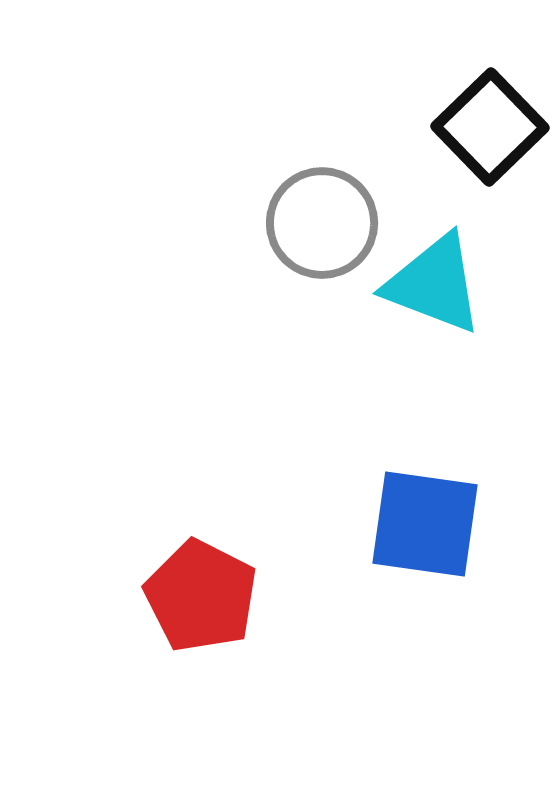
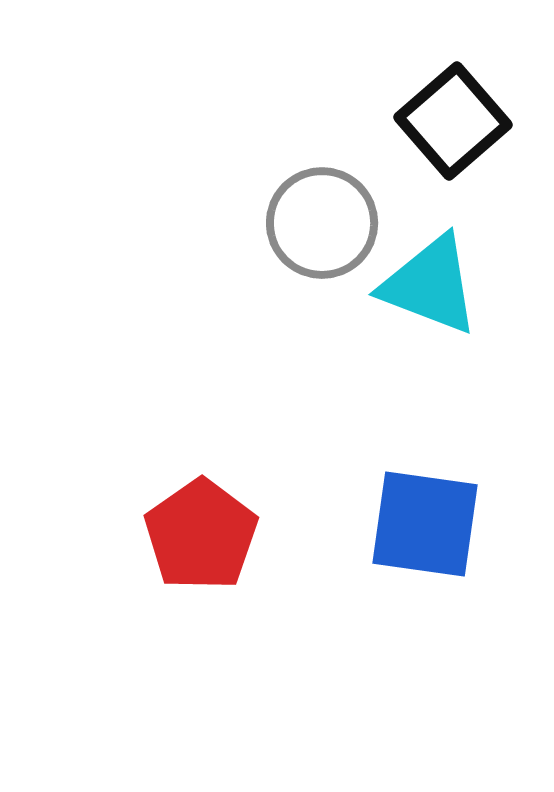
black square: moved 37 px left, 6 px up; rotated 3 degrees clockwise
cyan triangle: moved 4 px left, 1 px down
red pentagon: moved 61 px up; rotated 10 degrees clockwise
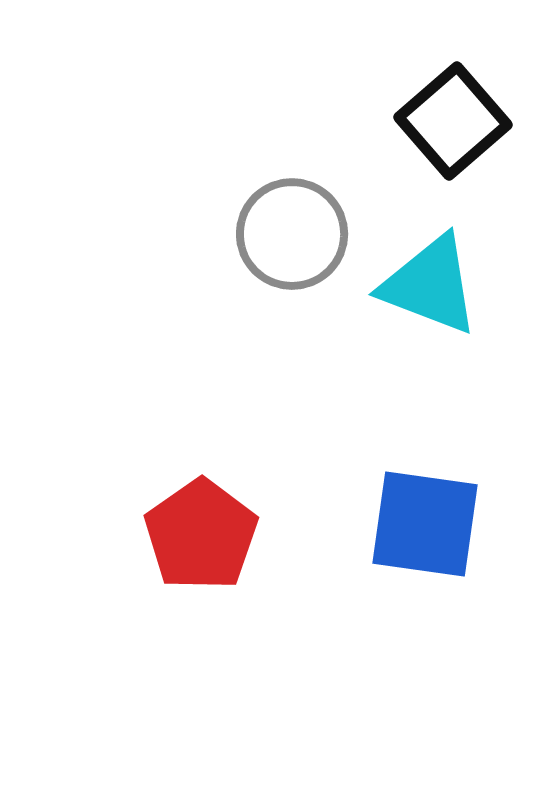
gray circle: moved 30 px left, 11 px down
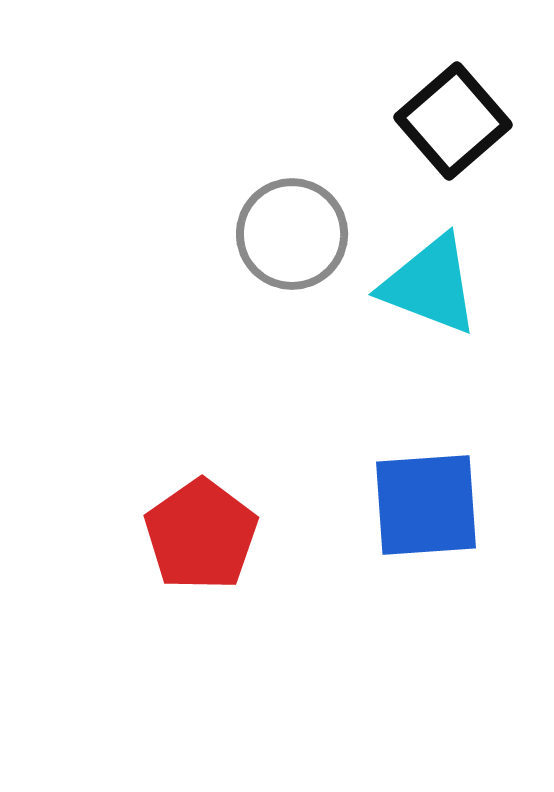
blue square: moved 1 px right, 19 px up; rotated 12 degrees counterclockwise
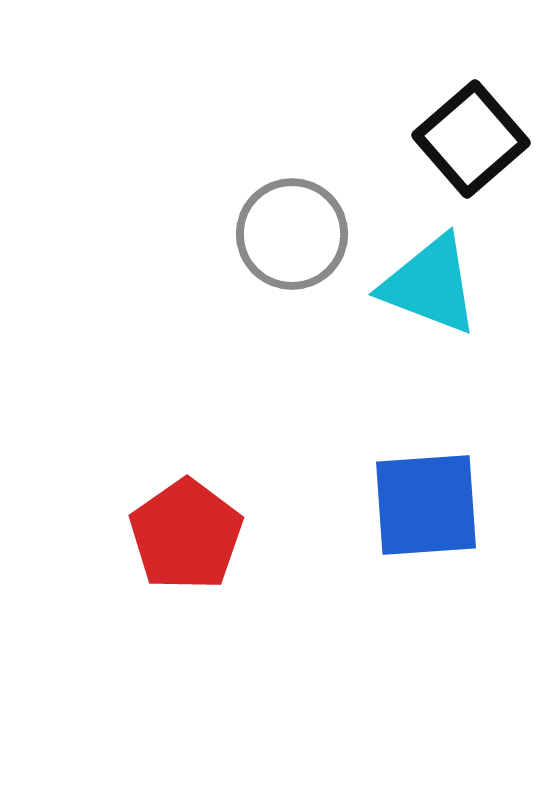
black square: moved 18 px right, 18 px down
red pentagon: moved 15 px left
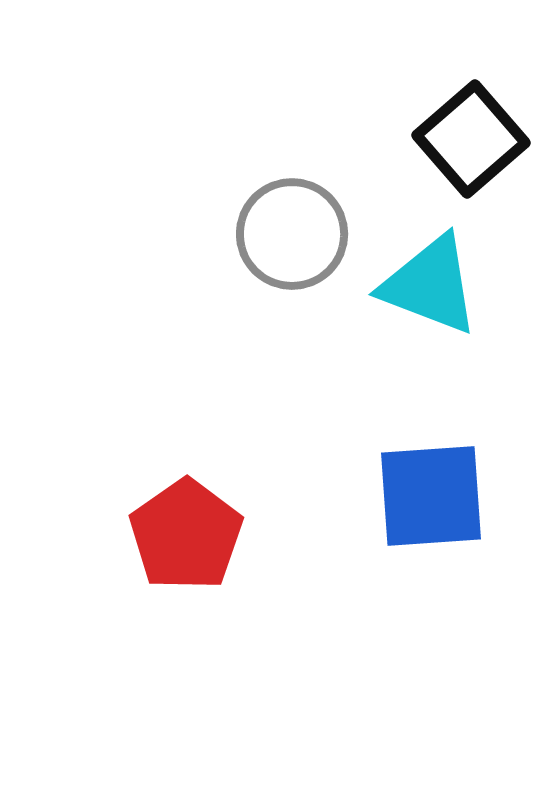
blue square: moved 5 px right, 9 px up
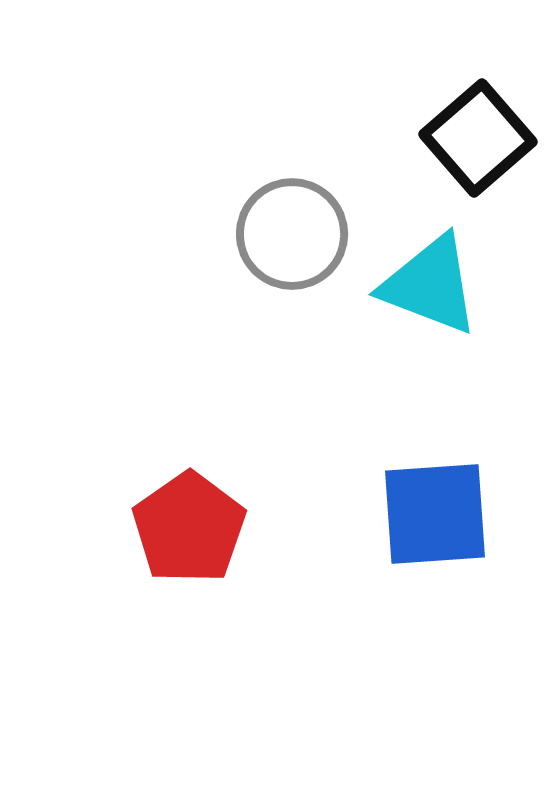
black square: moved 7 px right, 1 px up
blue square: moved 4 px right, 18 px down
red pentagon: moved 3 px right, 7 px up
